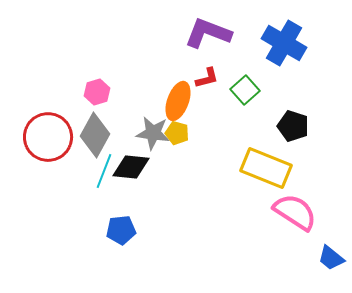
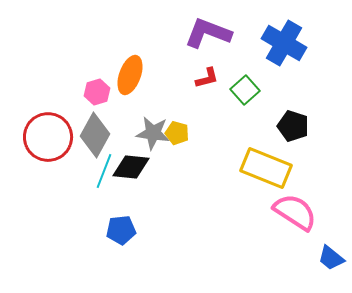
orange ellipse: moved 48 px left, 26 px up
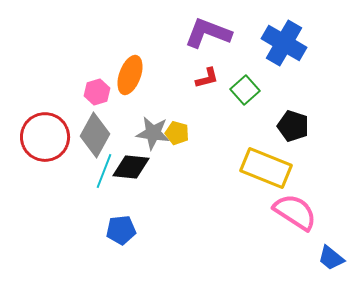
red circle: moved 3 px left
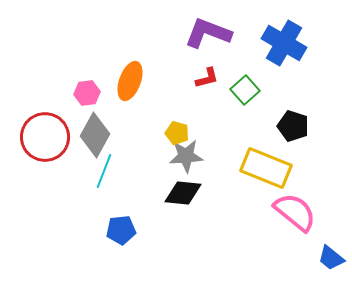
orange ellipse: moved 6 px down
pink hexagon: moved 10 px left, 1 px down; rotated 10 degrees clockwise
gray star: moved 33 px right, 23 px down; rotated 12 degrees counterclockwise
black diamond: moved 52 px right, 26 px down
pink semicircle: rotated 6 degrees clockwise
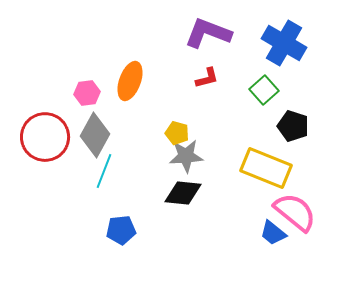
green square: moved 19 px right
blue trapezoid: moved 58 px left, 25 px up
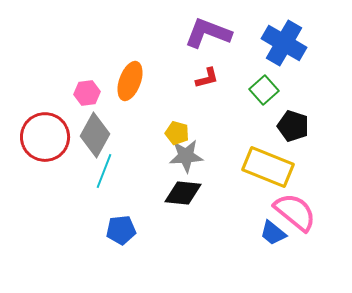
yellow rectangle: moved 2 px right, 1 px up
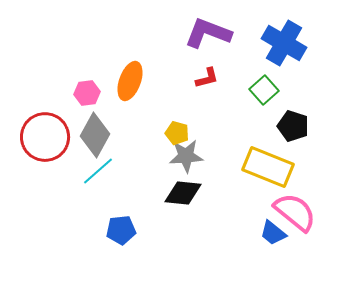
cyan line: moved 6 px left; rotated 28 degrees clockwise
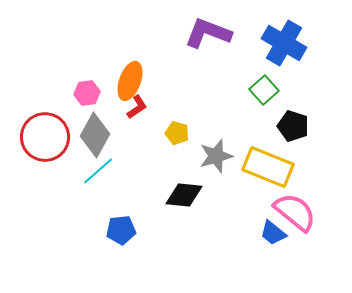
red L-shape: moved 70 px left, 29 px down; rotated 20 degrees counterclockwise
gray star: moved 30 px right; rotated 12 degrees counterclockwise
black diamond: moved 1 px right, 2 px down
